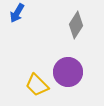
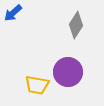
blue arrow: moved 4 px left; rotated 18 degrees clockwise
yellow trapezoid: rotated 35 degrees counterclockwise
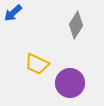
purple circle: moved 2 px right, 11 px down
yellow trapezoid: moved 21 px up; rotated 15 degrees clockwise
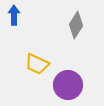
blue arrow: moved 1 px right, 2 px down; rotated 132 degrees clockwise
purple circle: moved 2 px left, 2 px down
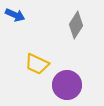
blue arrow: moved 1 px right; rotated 114 degrees clockwise
purple circle: moved 1 px left
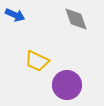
gray diamond: moved 6 px up; rotated 52 degrees counterclockwise
yellow trapezoid: moved 3 px up
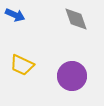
yellow trapezoid: moved 15 px left, 4 px down
purple circle: moved 5 px right, 9 px up
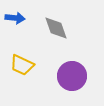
blue arrow: moved 3 px down; rotated 18 degrees counterclockwise
gray diamond: moved 20 px left, 9 px down
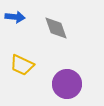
blue arrow: moved 1 px up
purple circle: moved 5 px left, 8 px down
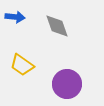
gray diamond: moved 1 px right, 2 px up
yellow trapezoid: rotated 10 degrees clockwise
